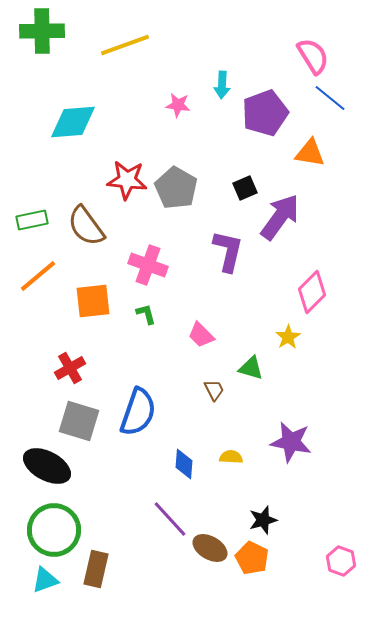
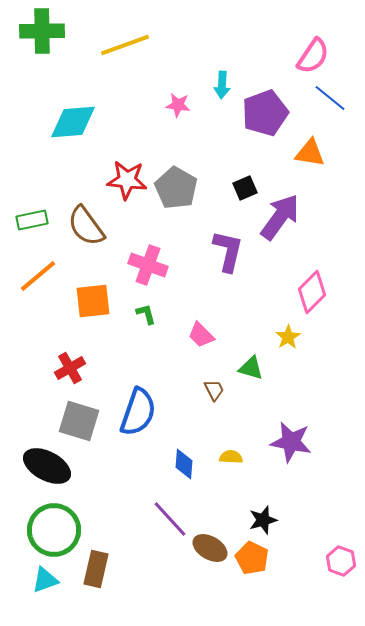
pink semicircle: rotated 66 degrees clockwise
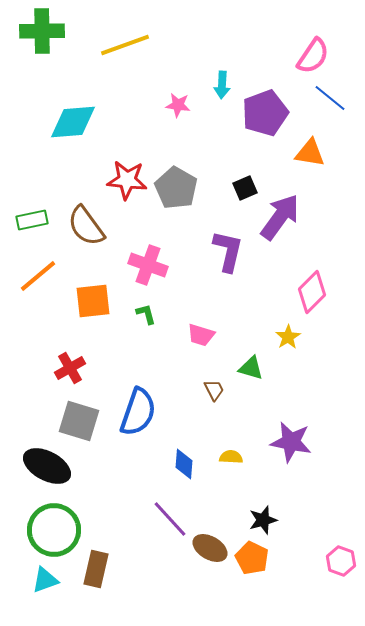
pink trapezoid: rotated 28 degrees counterclockwise
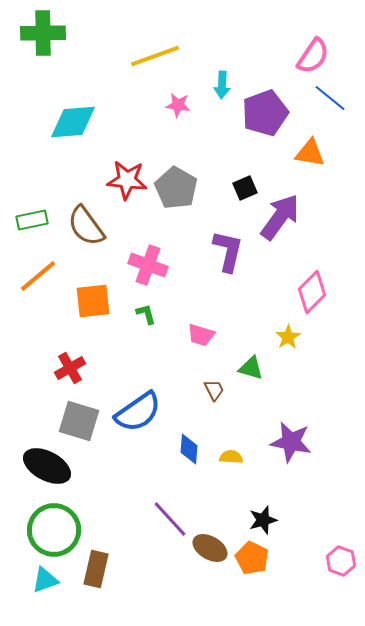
green cross: moved 1 px right, 2 px down
yellow line: moved 30 px right, 11 px down
blue semicircle: rotated 36 degrees clockwise
blue diamond: moved 5 px right, 15 px up
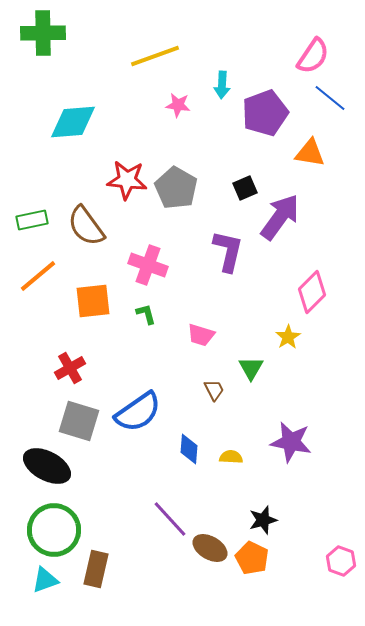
green triangle: rotated 44 degrees clockwise
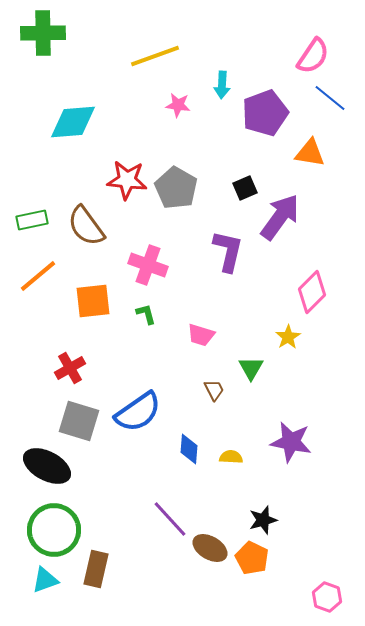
pink hexagon: moved 14 px left, 36 px down
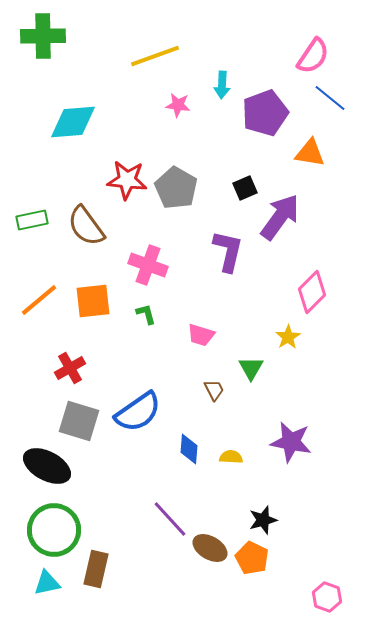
green cross: moved 3 px down
orange line: moved 1 px right, 24 px down
cyan triangle: moved 2 px right, 3 px down; rotated 8 degrees clockwise
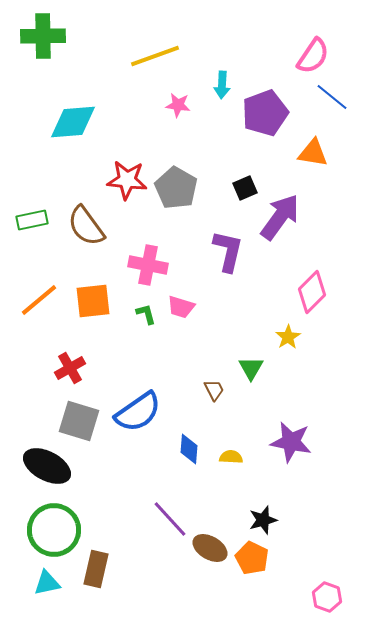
blue line: moved 2 px right, 1 px up
orange triangle: moved 3 px right
pink cross: rotated 9 degrees counterclockwise
pink trapezoid: moved 20 px left, 28 px up
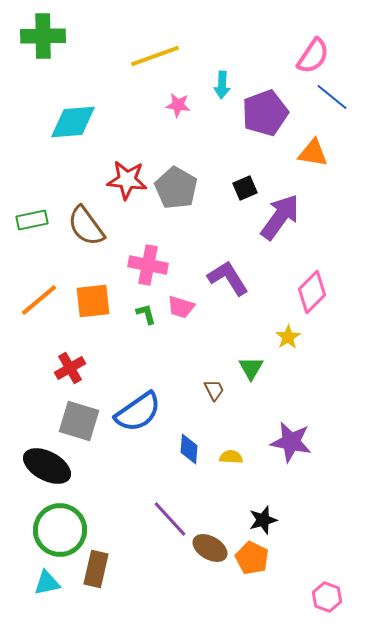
purple L-shape: moved 27 px down; rotated 45 degrees counterclockwise
green circle: moved 6 px right
